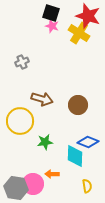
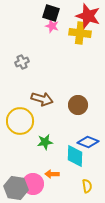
yellow cross: moved 1 px right; rotated 25 degrees counterclockwise
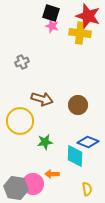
yellow semicircle: moved 3 px down
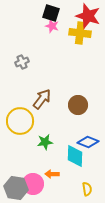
brown arrow: rotated 70 degrees counterclockwise
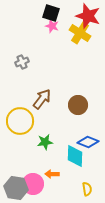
yellow cross: rotated 25 degrees clockwise
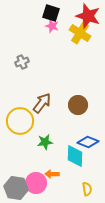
brown arrow: moved 4 px down
pink circle: moved 3 px right, 1 px up
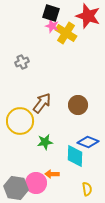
yellow cross: moved 14 px left
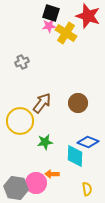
pink star: moved 3 px left; rotated 24 degrees counterclockwise
brown circle: moved 2 px up
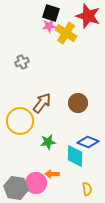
green star: moved 3 px right
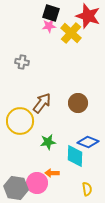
yellow cross: moved 5 px right; rotated 10 degrees clockwise
gray cross: rotated 32 degrees clockwise
orange arrow: moved 1 px up
pink circle: moved 1 px right
